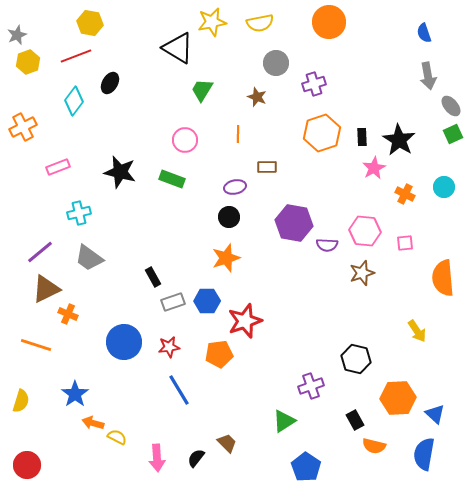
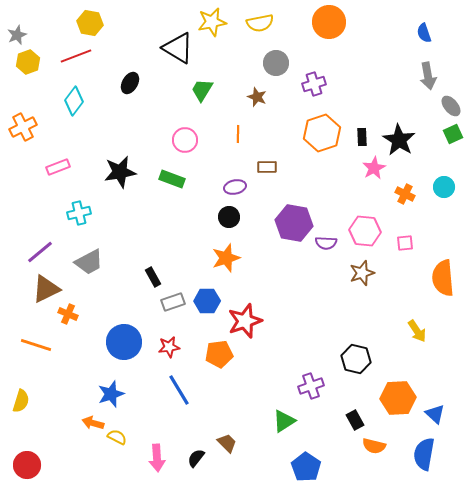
black ellipse at (110, 83): moved 20 px right
black star at (120, 172): rotated 24 degrees counterclockwise
purple semicircle at (327, 245): moved 1 px left, 2 px up
gray trapezoid at (89, 258): moved 4 px down; rotated 64 degrees counterclockwise
blue star at (75, 394): moved 36 px right; rotated 16 degrees clockwise
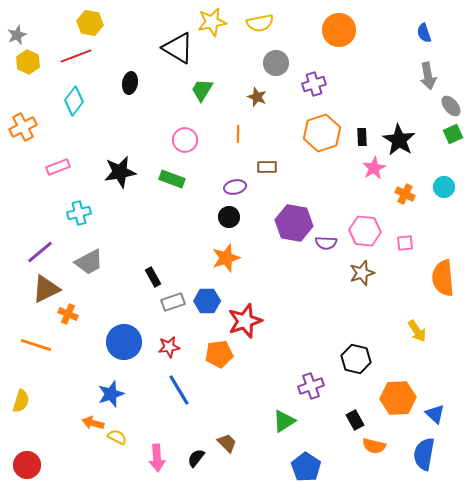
orange circle at (329, 22): moved 10 px right, 8 px down
yellow hexagon at (28, 62): rotated 15 degrees counterclockwise
black ellipse at (130, 83): rotated 20 degrees counterclockwise
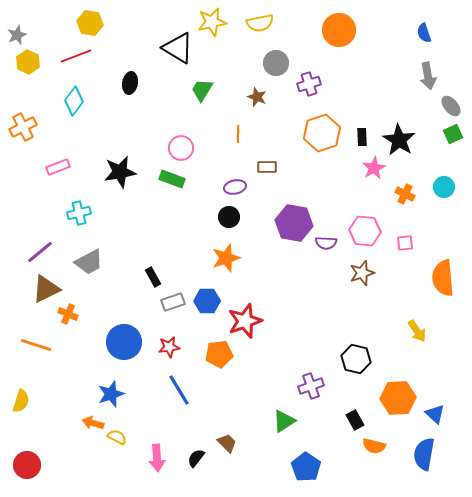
purple cross at (314, 84): moved 5 px left
pink circle at (185, 140): moved 4 px left, 8 px down
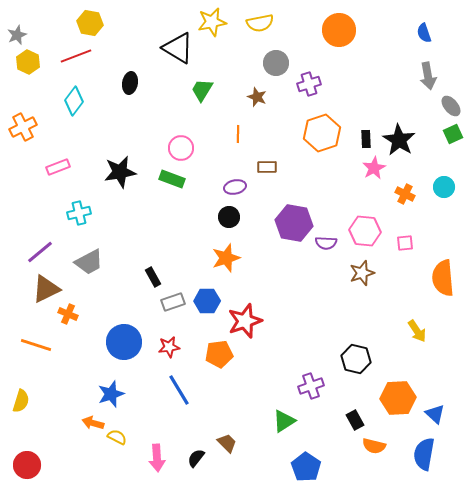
black rectangle at (362, 137): moved 4 px right, 2 px down
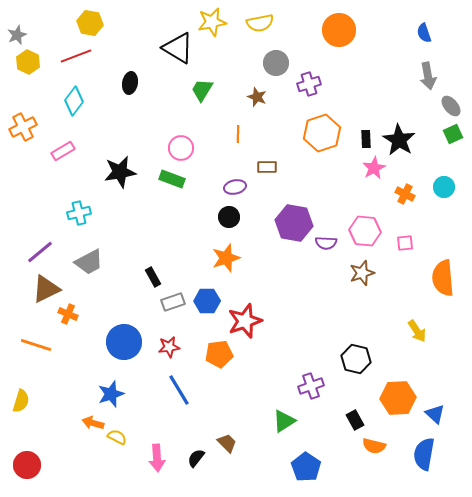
pink rectangle at (58, 167): moved 5 px right, 16 px up; rotated 10 degrees counterclockwise
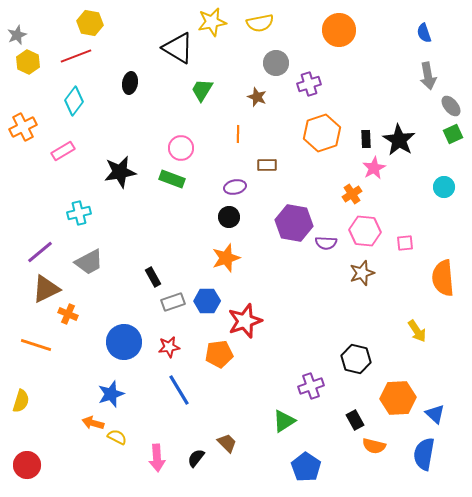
brown rectangle at (267, 167): moved 2 px up
orange cross at (405, 194): moved 53 px left; rotated 30 degrees clockwise
